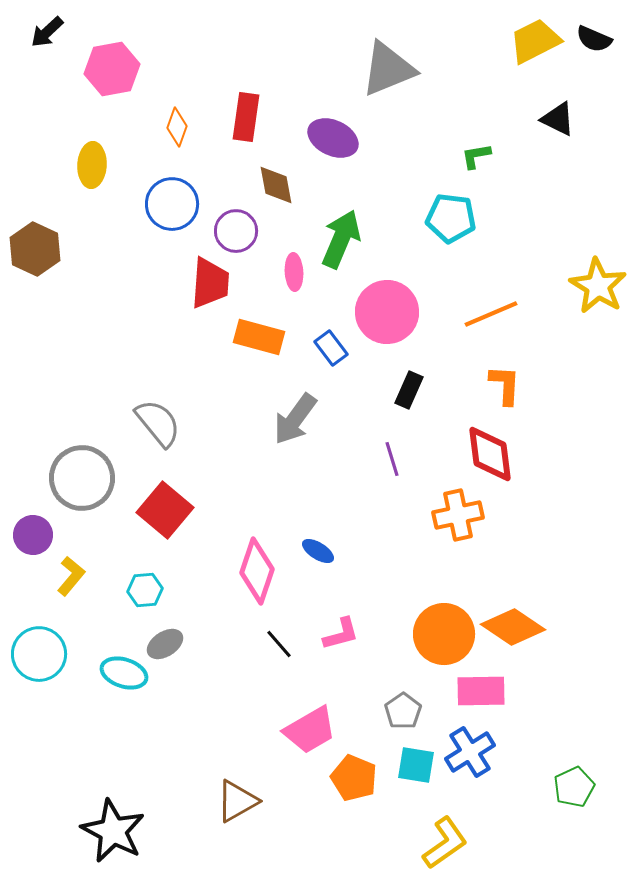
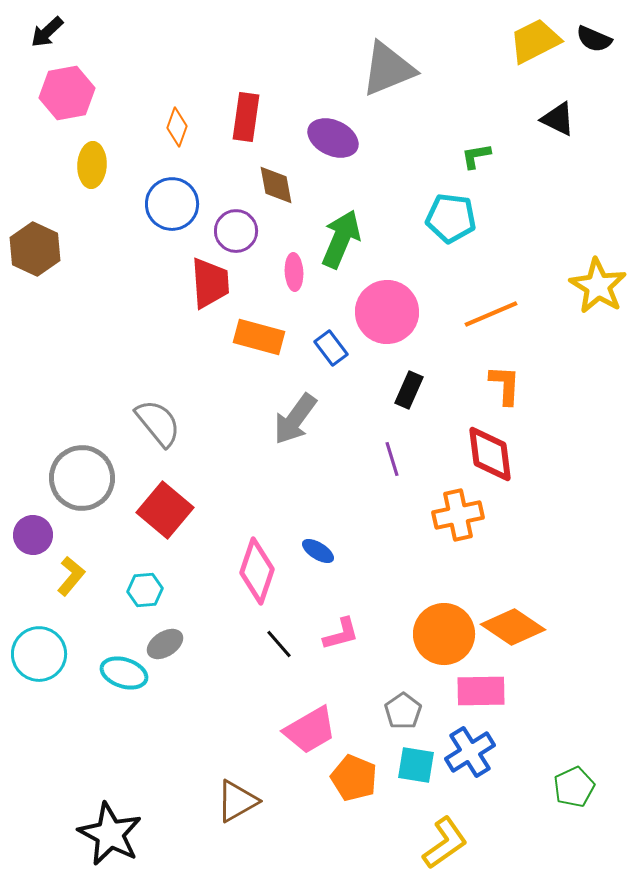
pink hexagon at (112, 69): moved 45 px left, 24 px down
red trapezoid at (210, 283): rotated 8 degrees counterclockwise
black star at (113, 831): moved 3 px left, 3 px down
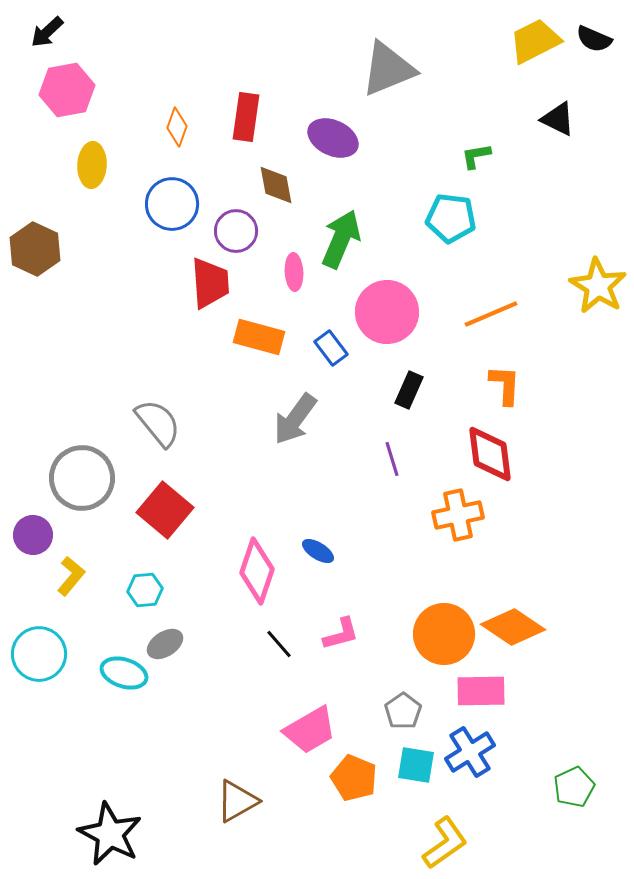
pink hexagon at (67, 93): moved 3 px up
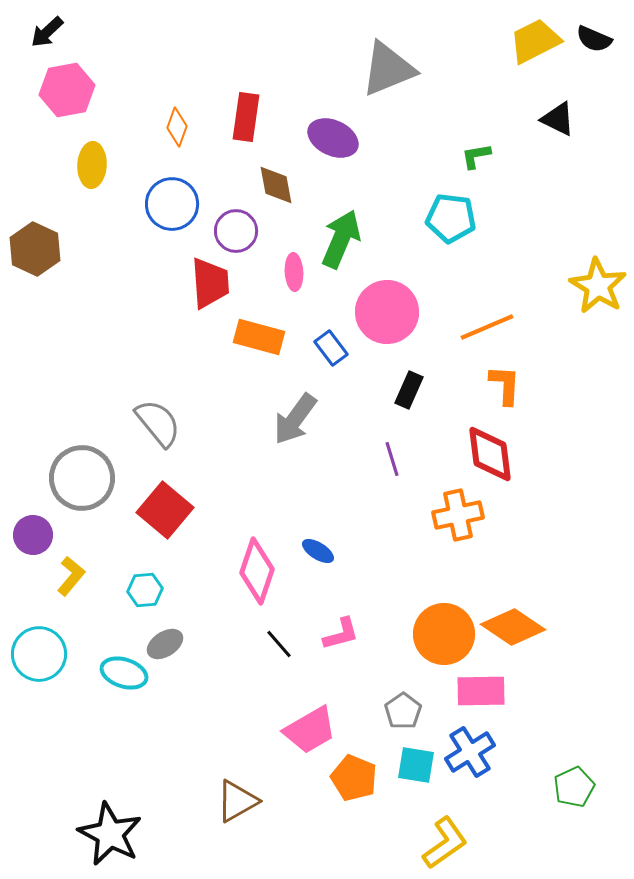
orange line at (491, 314): moved 4 px left, 13 px down
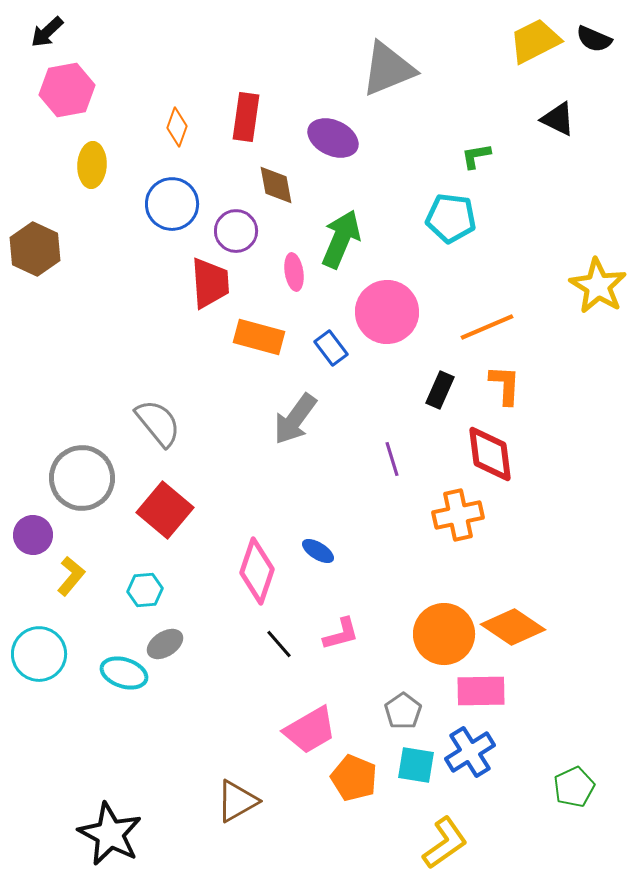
pink ellipse at (294, 272): rotated 6 degrees counterclockwise
black rectangle at (409, 390): moved 31 px right
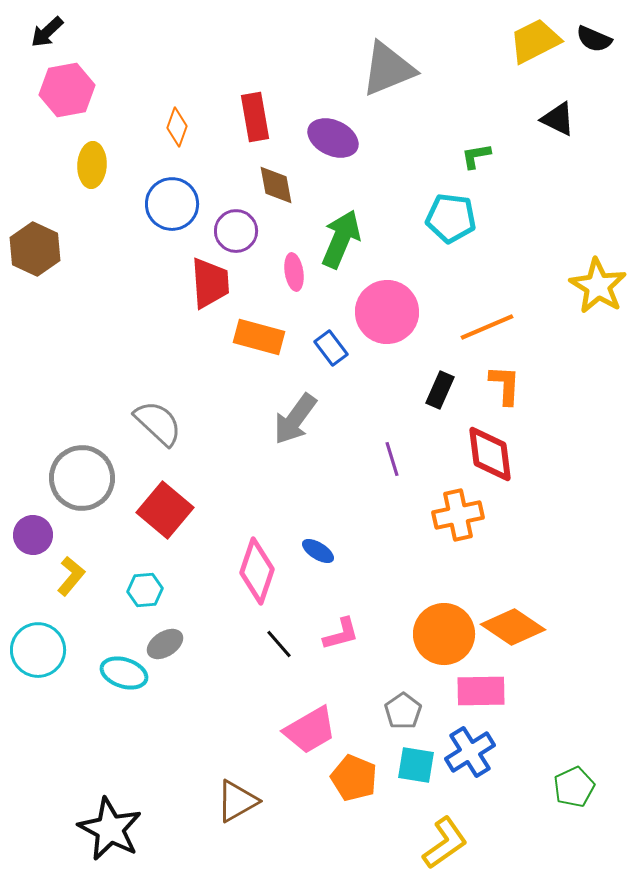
red rectangle at (246, 117): moved 9 px right; rotated 18 degrees counterclockwise
gray semicircle at (158, 423): rotated 8 degrees counterclockwise
cyan circle at (39, 654): moved 1 px left, 4 px up
black star at (110, 834): moved 5 px up
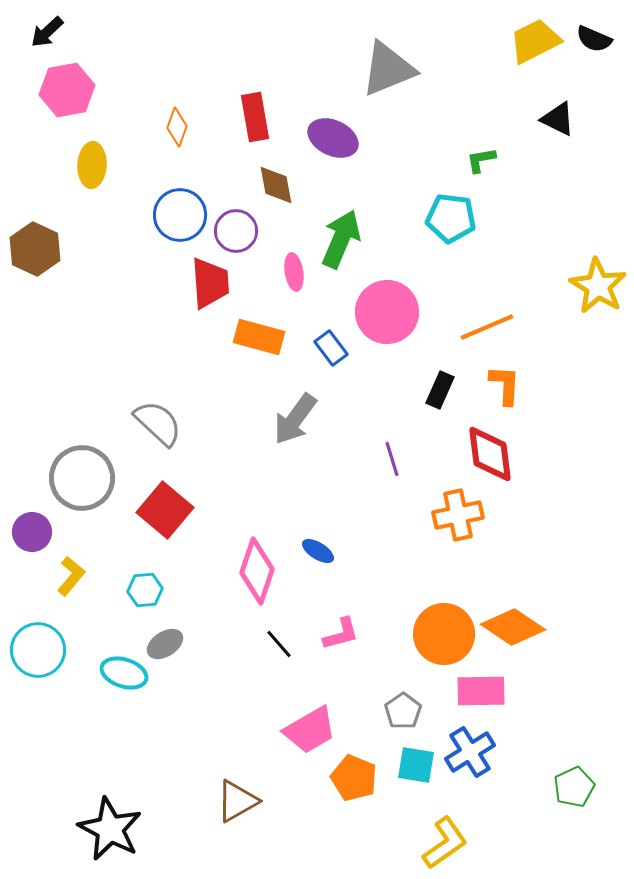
green L-shape at (476, 156): moved 5 px right, 4 px down
blue circle at (172, 204): moved 8 px right, 11 px down
purple circle at (33, 535): moved 1 px left, 3 px up
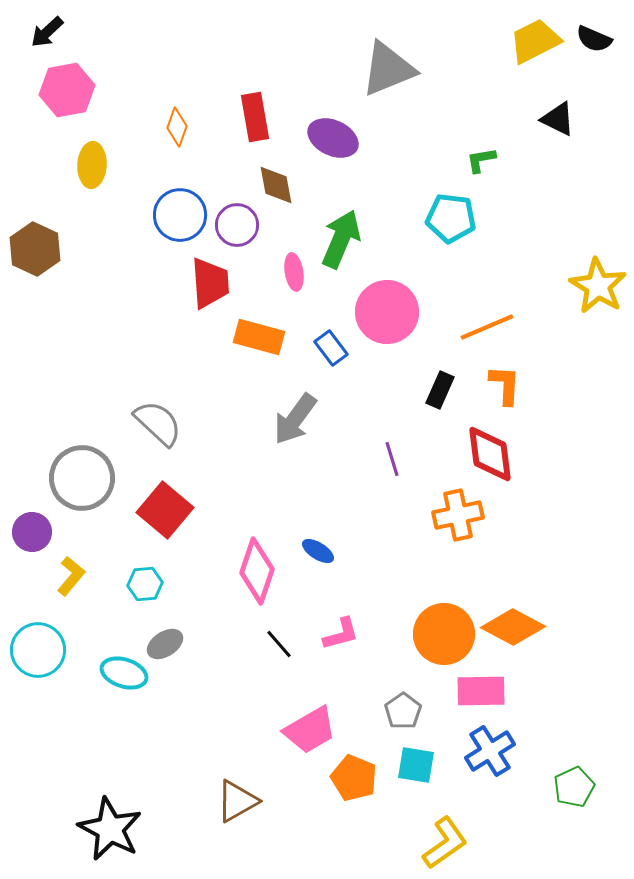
purple circle at (236, 231): moved 1 px right, 6 px up
cyan hexagon at (145, 590): moved 6 px up
orange diamond at (513, 627): rotated 6 degrees counterclockwise
blue cross at (470, 752): moved 20 px right, 1 px up
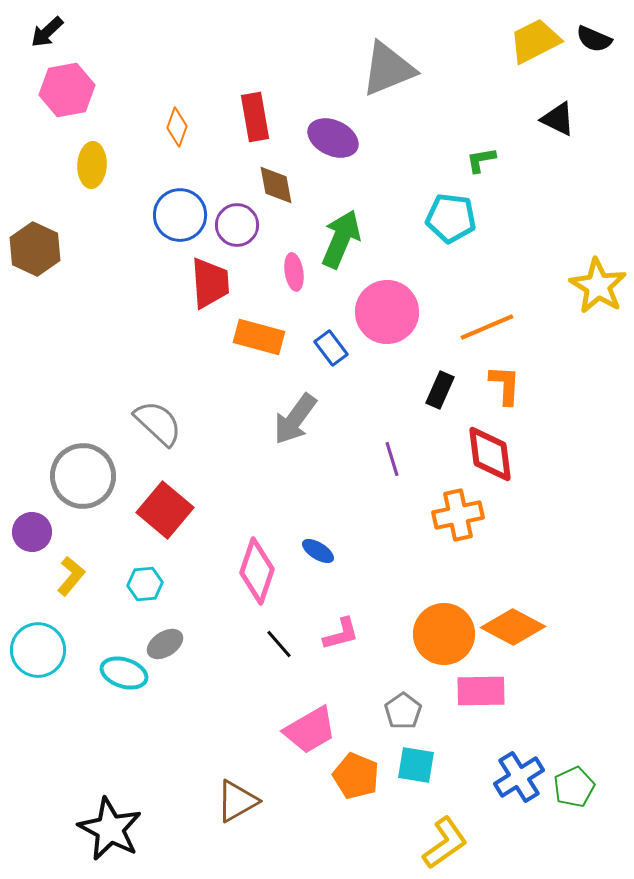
gray circle at (82, 478): moved 1 px right, 2 px up
blue cross at (490, 751): moved 29 px right, 26 px down
orange pentagon at (354, 778): moved 2 px right, 2 px up
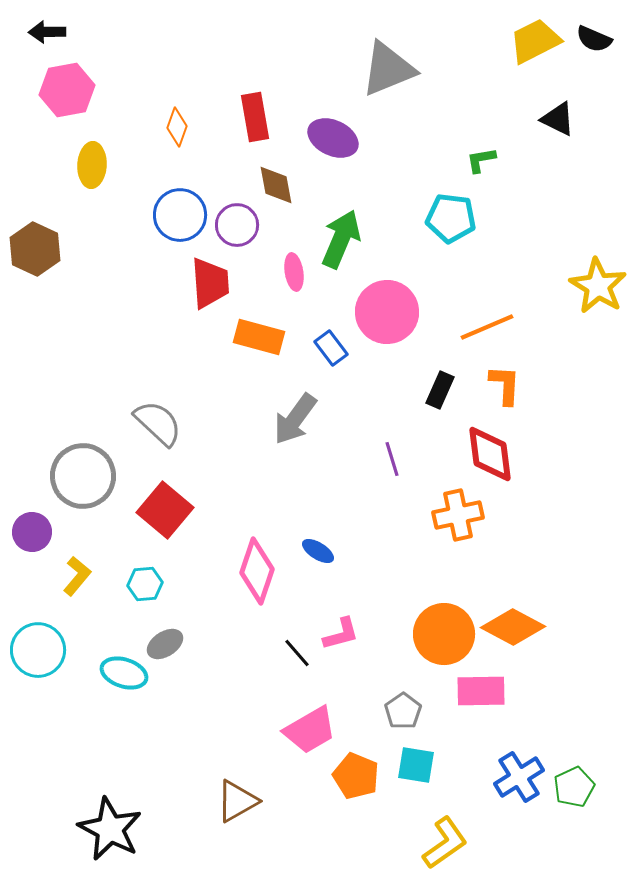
black arrow at (47, 32): rotated 42 degrees clockwise
yellow L-shape at (71, 576): moved 6 px right
black line at (279, 644): moved 18 px right, 9 px down
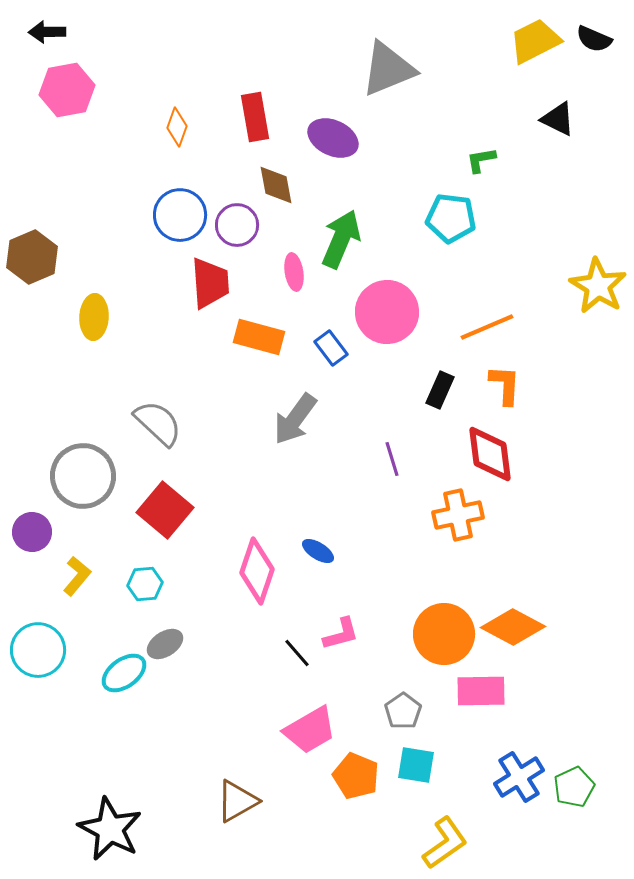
yellow ellipse at (92, 165): moved 2 px right, 152 px down
brown hexagon at (35, 249): moved 3 px left, 8 px down; rotated 12 degrees clockwise
cyan ellipse at (124, 673): rotated 54 degrees counterclockwise
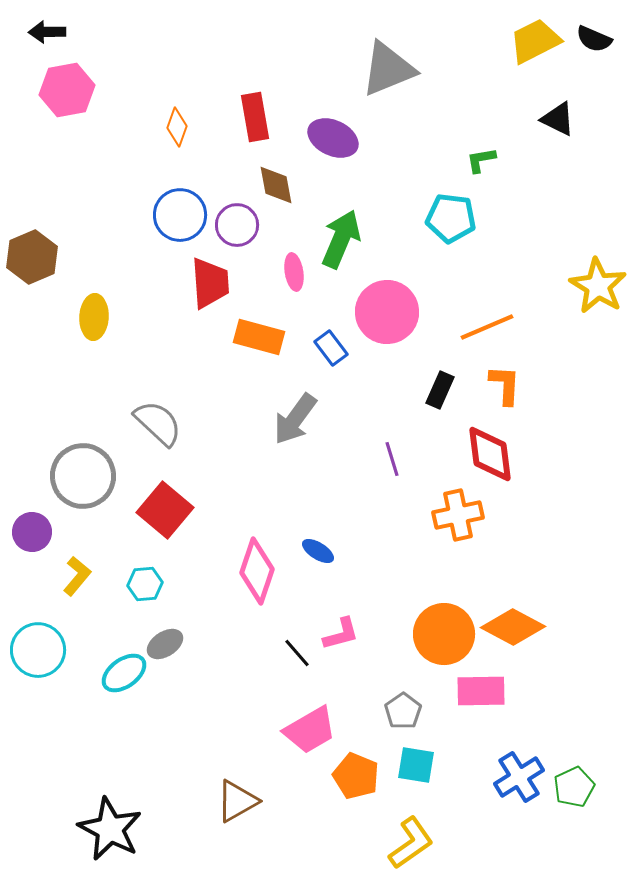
yellow L-shape at (445, 843): moved 34 px left
